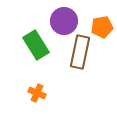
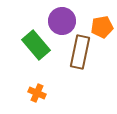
purple circle: moved 2 px left
green rectangle: rotated 8 degrees counterclockwise
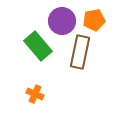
orange pentagon: moved 8 px left, 7 px up
green rectangle: moved 2 px right, 1 px down
orange cross: moved 2 px left, 1 px down
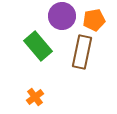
purple circle: moved 5 px up
brown rectangle: moved 2 px right
orange cross: moved 3 px down; rotated 30 degrees clockwise
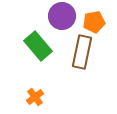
orange pentagon: moved 2 px down
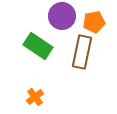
green rectangle: rotated 16 degrees counterclockwise
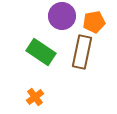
green rectangle: moved 3 px right, 6 px down
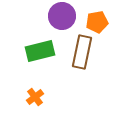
orange pentagon: moved 3 px right
green rectangle: moved 1 px left, 1 px up; rotated 48 degrees counterclockwise
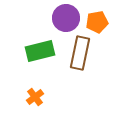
purple circle: moved 4 px right, 2 px down
brown rectangle: moved 2 px left, 1 px down
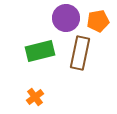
orange pentagon: moved 1 px right, 1 px up
